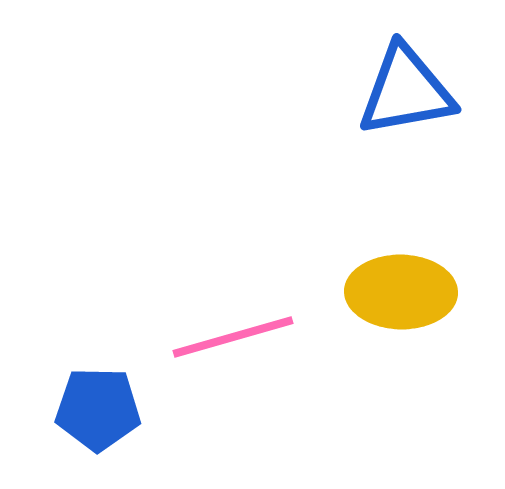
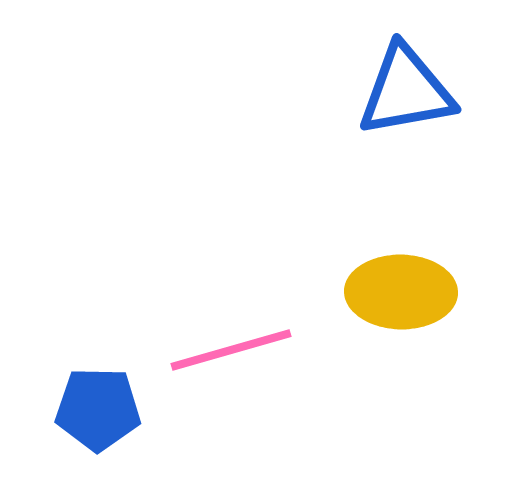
pink line: moved 2 px left, 13 px down
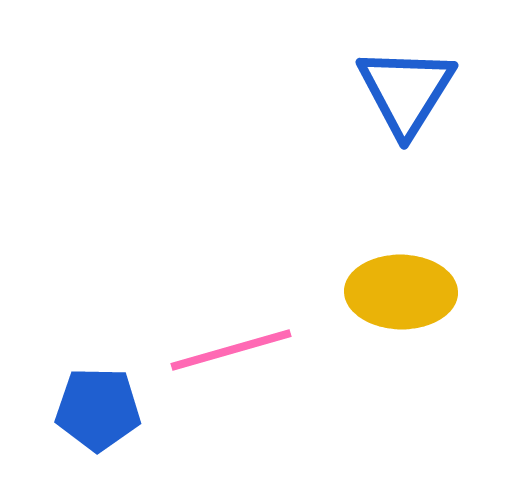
blue triangle: rotated 48 degrees counterclockwise
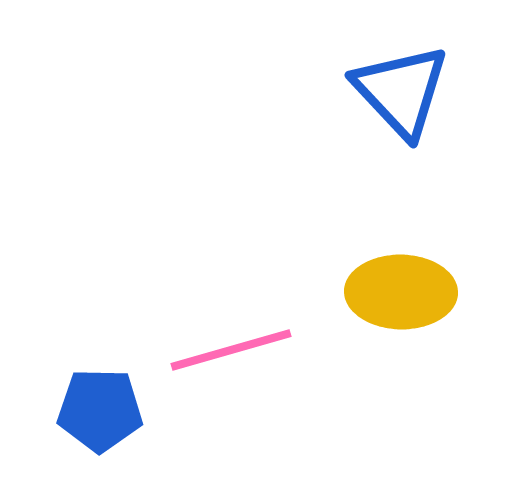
blue triangle: moved 5 px left; rotated 15 degrees counterclockwise
blue pentagon: moved 2 px right, 1 px down
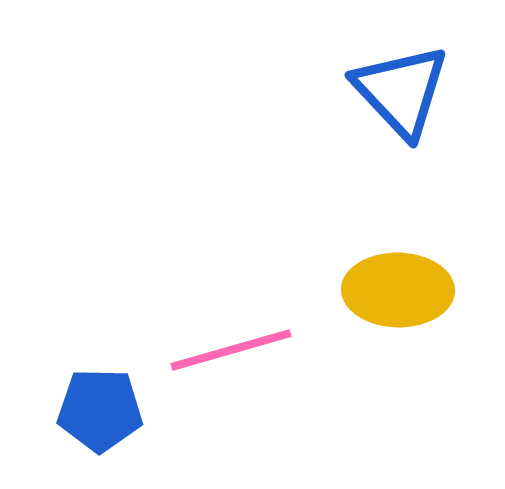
yellow ellipse: moved 3 px left, 2 px up
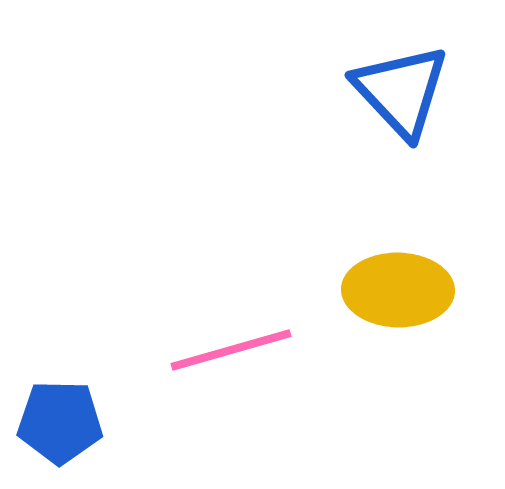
blue pentagon: moved 40 px left, 12 px down
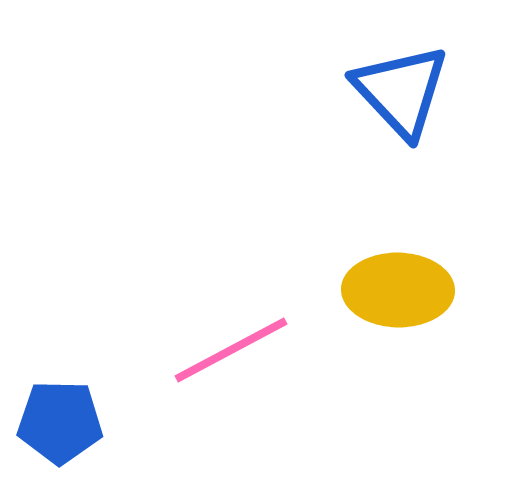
pink line: rotated 12 degrees counterclockwise
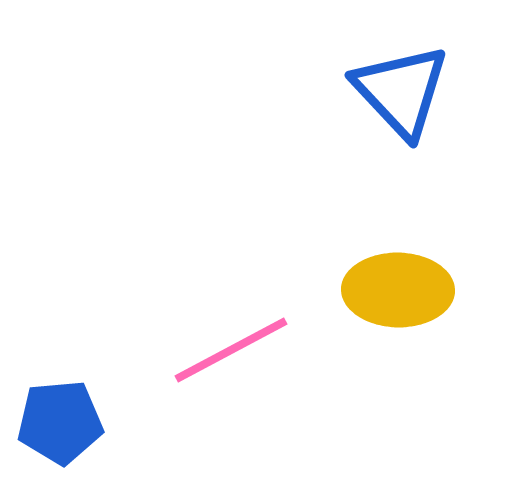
blue pentagon: rotated 6 degrees counterclockwise
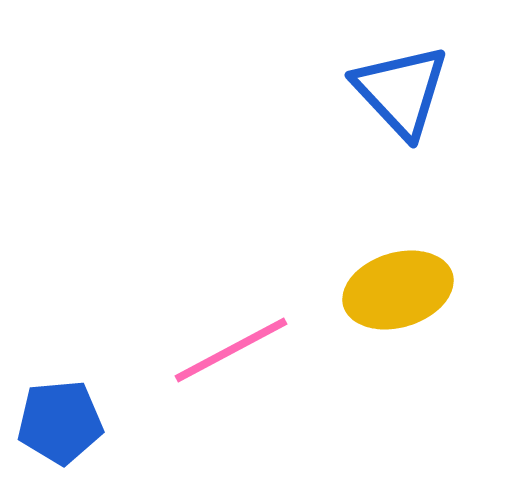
yellow ellipse: rotated 18 degrees counterclockwise
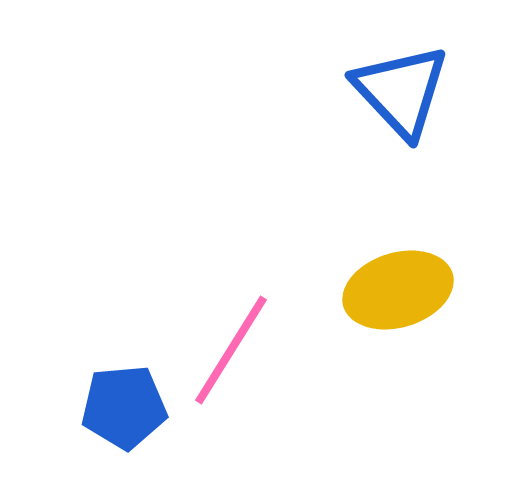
pink line: rotated 30 degrees counterclockwise
blue pentagon: moved 64 px right, 15 px up
